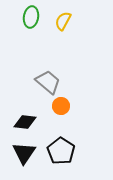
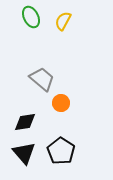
green ellipse: rotated 35 degrees counterclockwise
gray trapezoid: moved 6 px left, 3 px up
orange circle: moved 3 px up
black diamond: rotated 15 degrees counterclockwise
black triangle: rotated 15 degrees counterclockwise
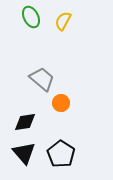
black pentagon: moved 3 px down
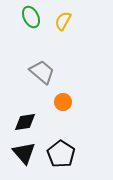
gray trapezoid: moved 7 px up
orange circle: moved 2 px right, 1 px up
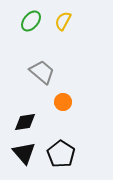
green ellipse: moved 4 px down; rotated 65 degrees clockwise
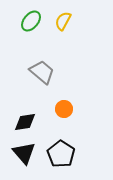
orange circle: moved 1 px right, 7 px down
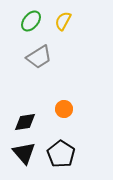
gray trapezoid: moved 3 px left, 15 px up; rotated 108 degrees clockwise
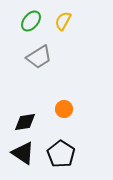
black triangle: moved 1 px left; rotated 15 degrees counterclockwise
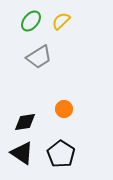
yellow semicircle: moved 2 px left; rotated 18 degrees clockwise
black triangle: moved 1 px left
